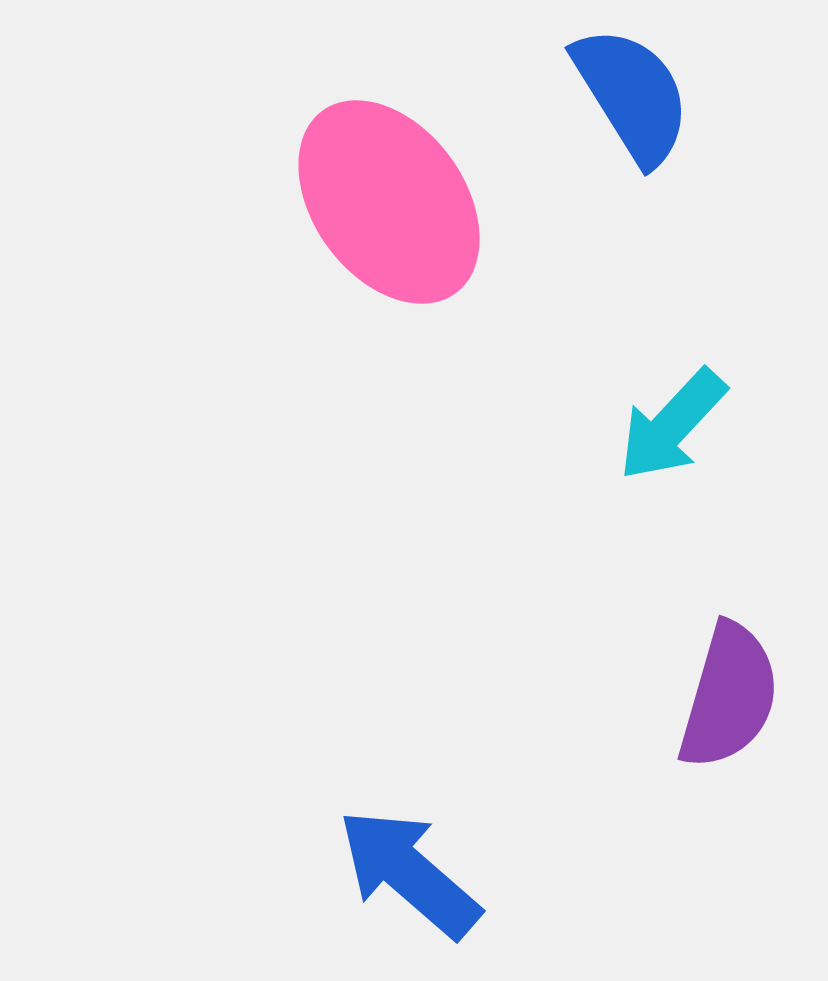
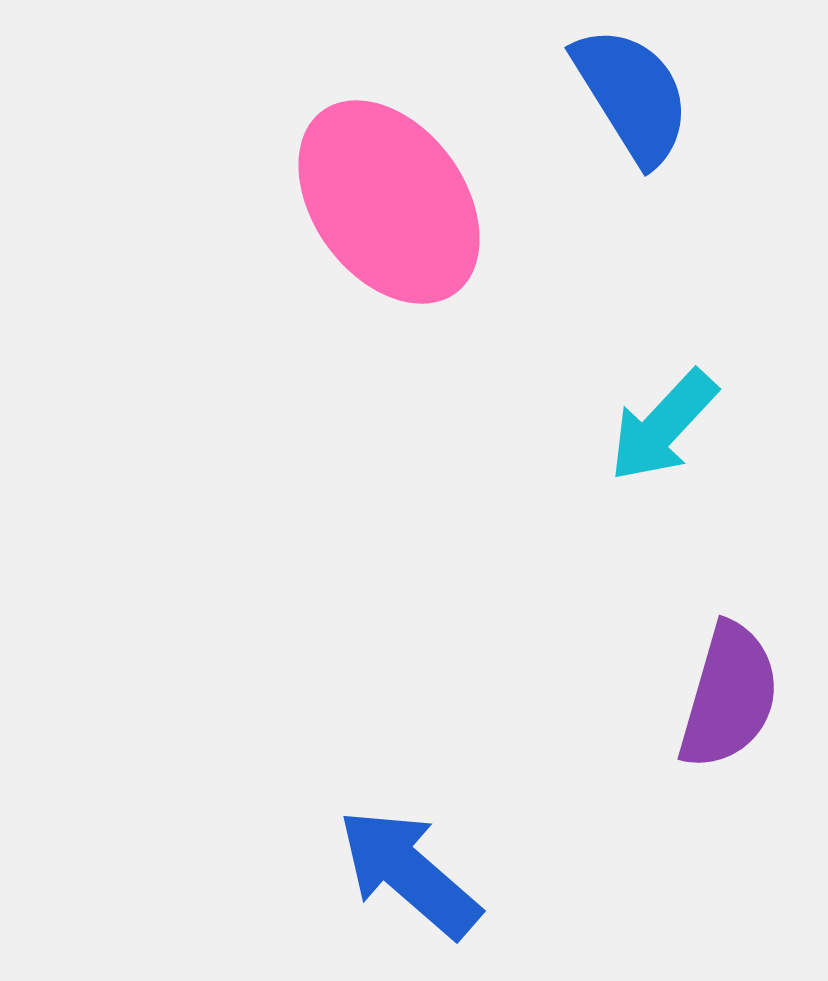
cyan arrow: moved 9 px left, 1 px down
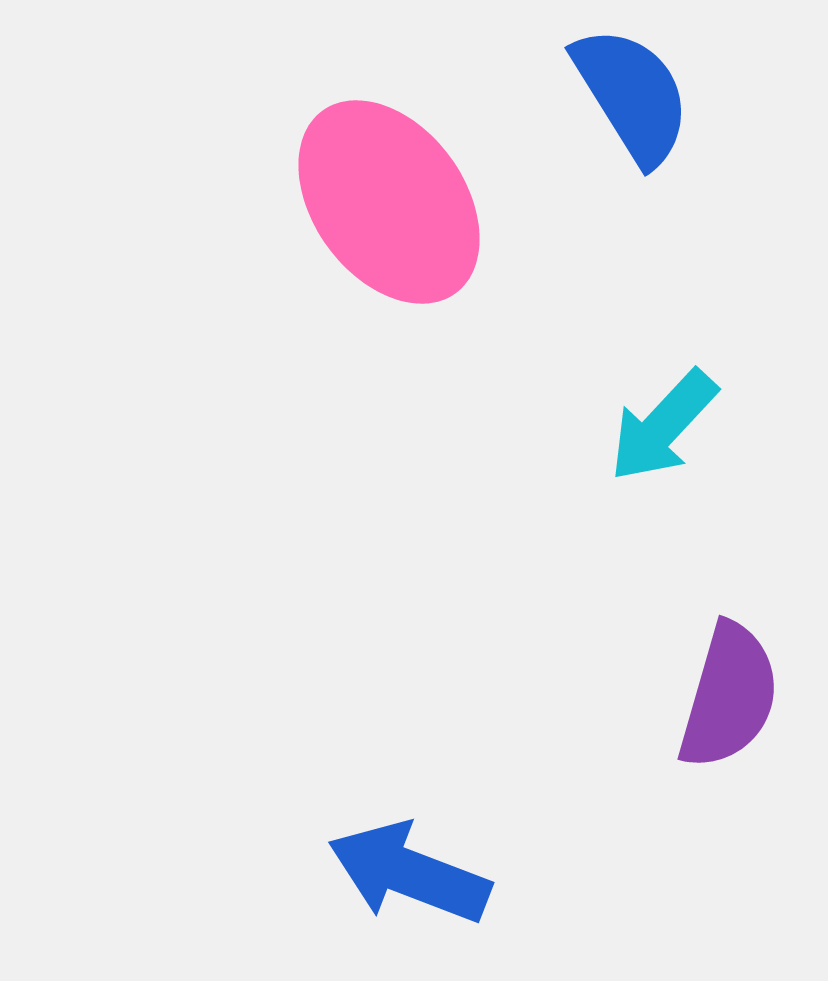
blue arrow: rotated 20 degrees counterclockwise
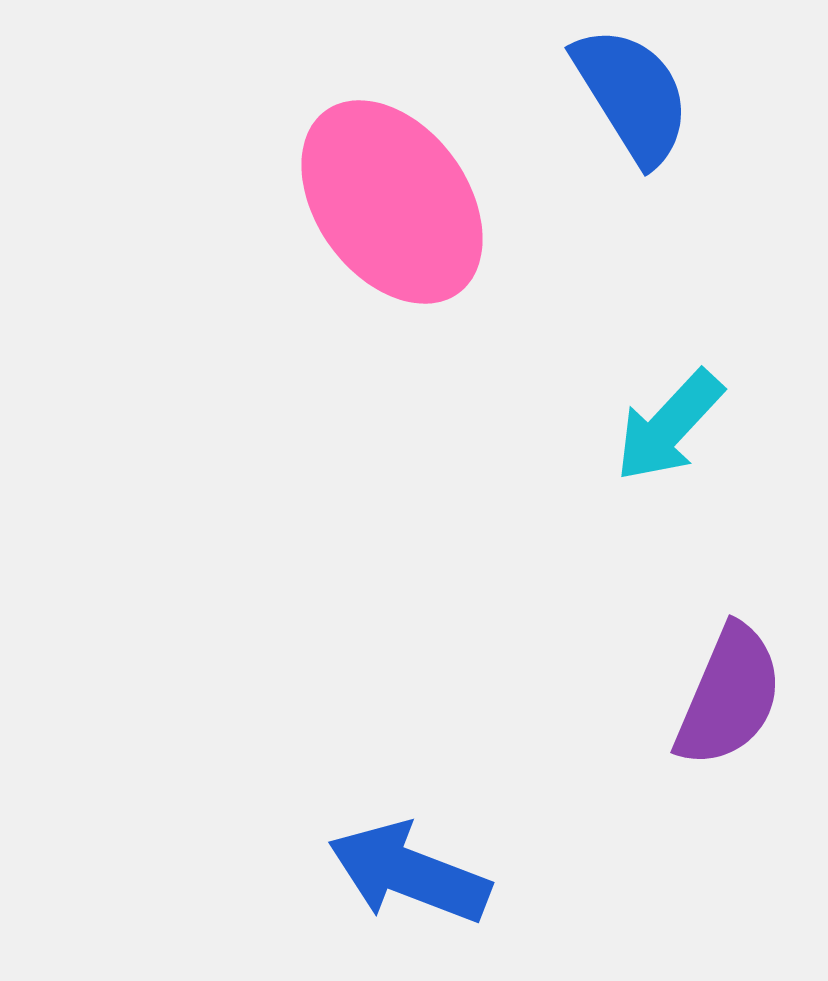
pink ellipse: moved 3 px right
cyan arrow: moved 6 px right
purple semicircle: rotated 7 degrees clockwise
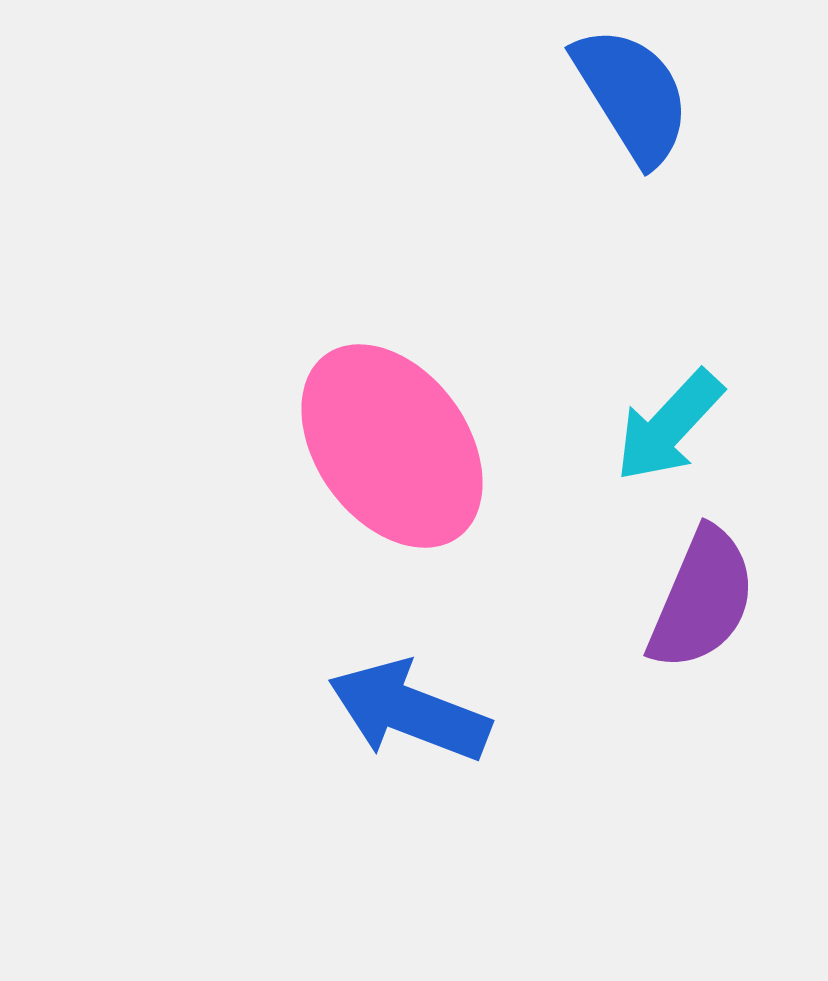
pink ellipse: moved 244 px down
purple semicircle: moved 27 px left, 97 px up
blue arrow: moved 162 px up
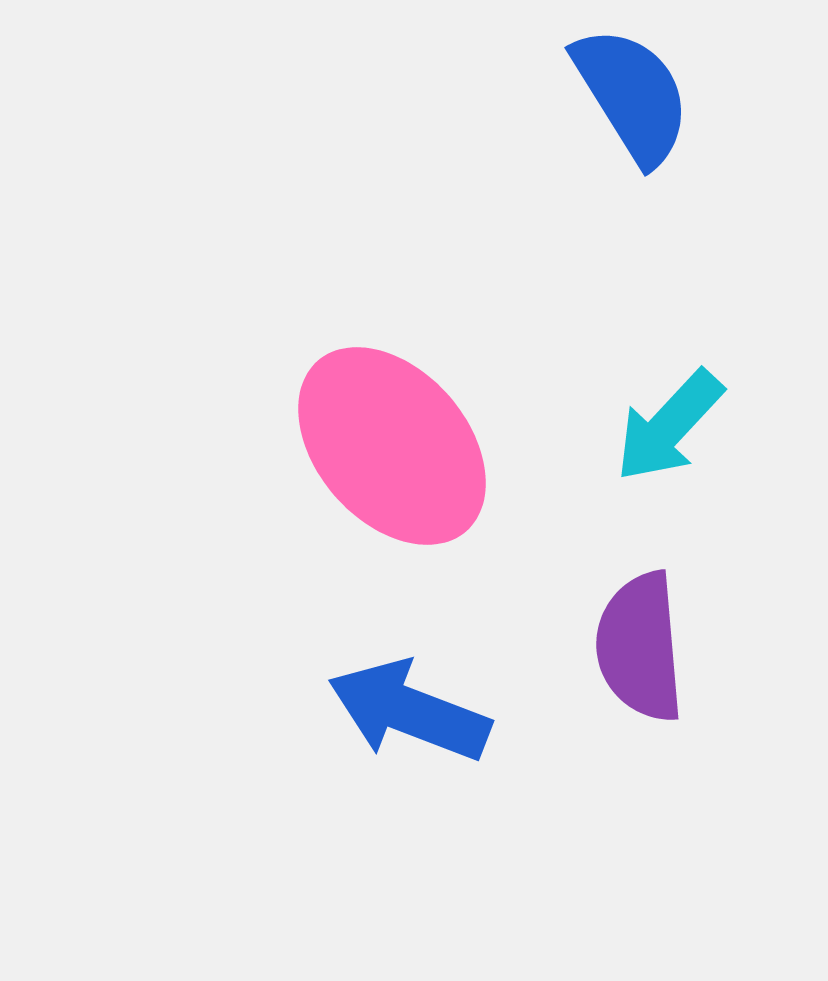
pink ellipse: rotated 5 degrees counterclockwise
purple semicircle: moved 62 px left, 48 px down; rotated 152 degrees clockwise
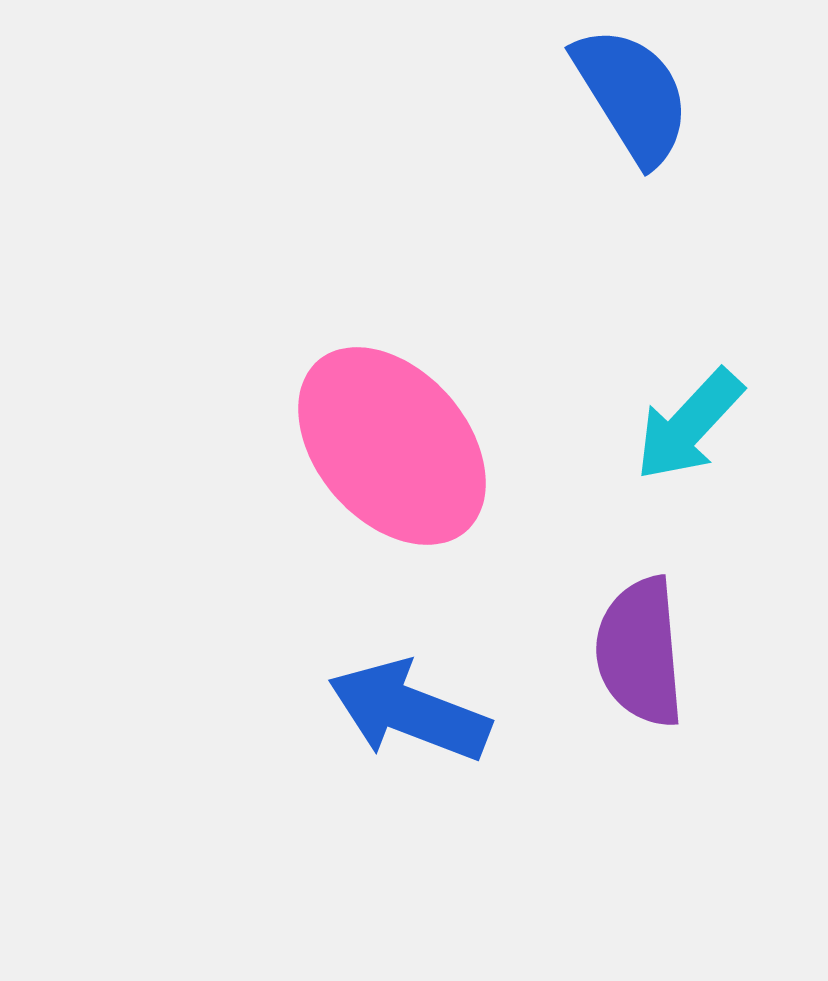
cyan arrow: moved 20 px right, 1 px up
purple semicircle: moved 5 px down
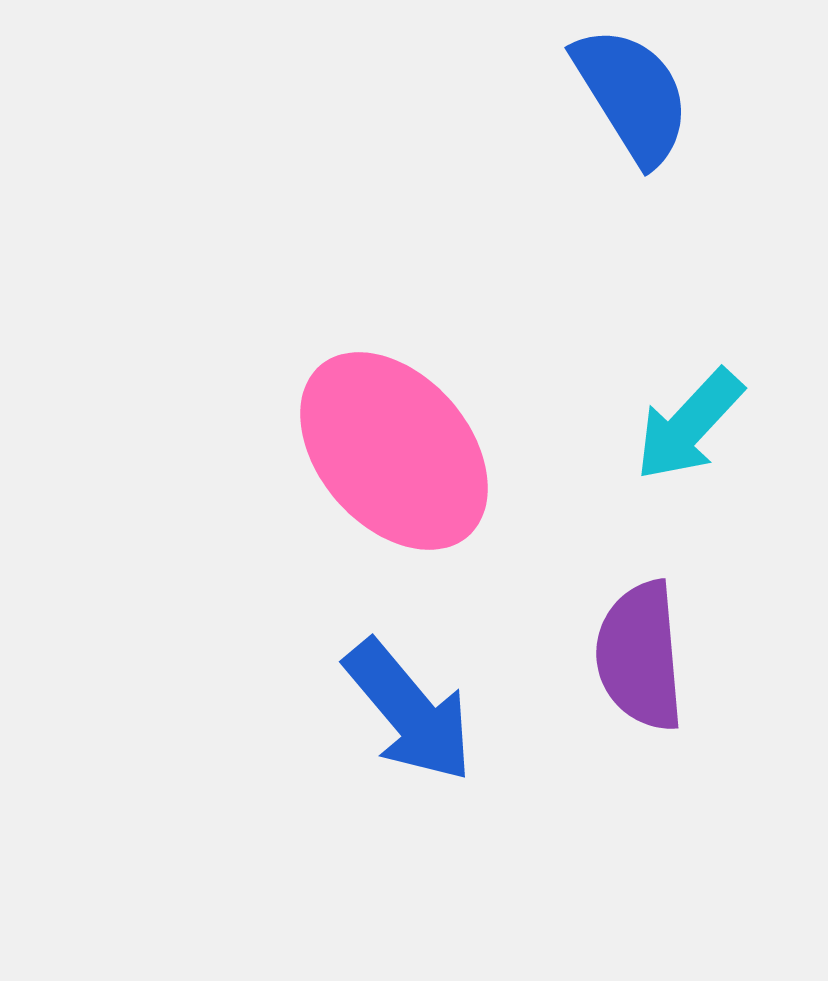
pink ellipse: moved 2 px right, 5 px down
purple semicircle: moved 4 px down
blue arrow: rotated 151 degrees counterclockwise
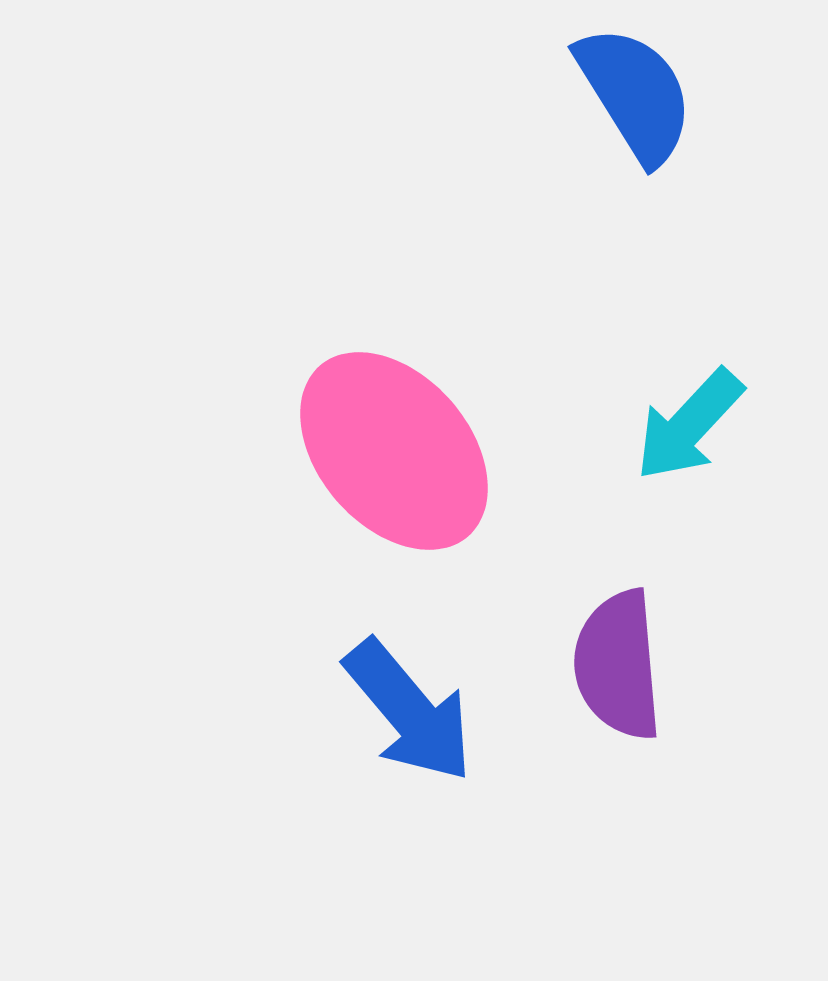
blue semicircle: moved 3 px right, 1 px up
purple semicircle: moved 22 px left, 9 px down
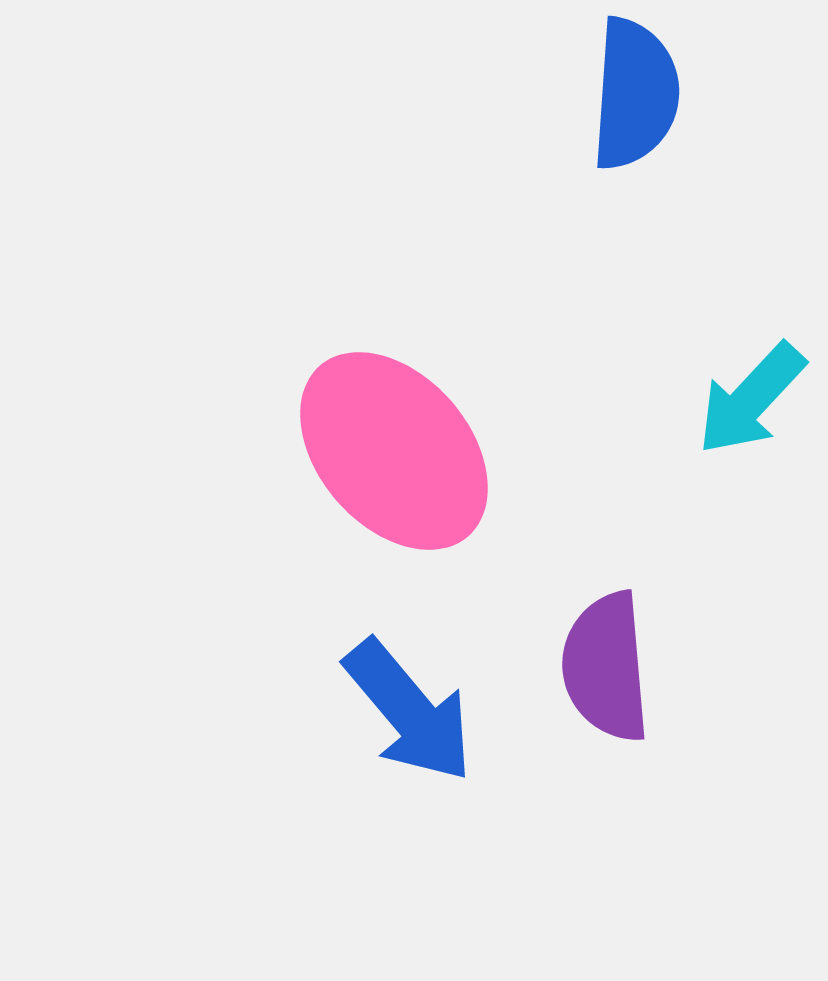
blue semicircle: rotated 36 degrees clockwise
cyan arrow: moved 62 px right, 26 px up
purple semicircle: moved 12 px left, 2 px down
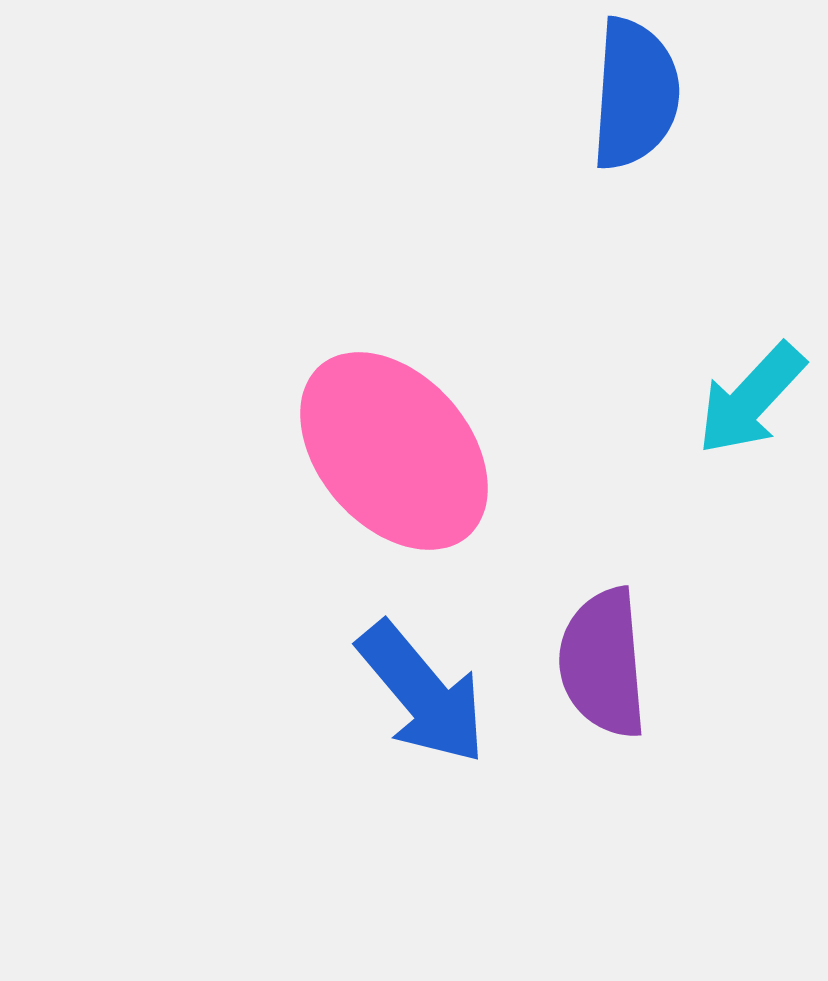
purple semicircle: moved 3 px left, 4 px up
blue arrow: moved 13 px right, 18 px up
